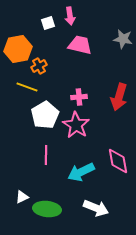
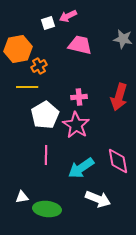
pink arrow: moved 2 px left; rotated 72 degrees clockwise
yellow line: rotated 20 degrees counterclockwise
cyan arrow: moved 4 px up; rotated 8 degrees counterclockwise
white triangle: rotated 16 degrees clockwise
white arrow: moved 2 px right, 9 px up
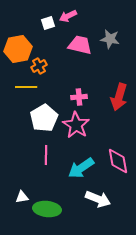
gray star: moved 13 px left
yellow line: moved 1 px left
white pentagon: moved 1 px left, 3 px down
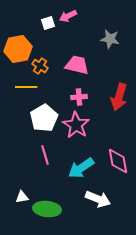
pink trapezoid: moved 3 px left, 20 px down
orange cross: moved 1 px right; rotated 28 degrees counterclockwise
pink line: moved 1 px left; rotated 18 degrees counterclockwise
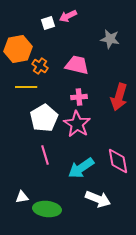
pink star: moved 1 px right, 1 px up
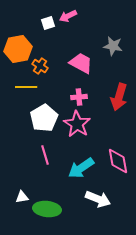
gray star: moved 3 px right, 7 px down
pink trapezoid: moved 4 px right, 2 px up; rotated 15 degrees clockwise
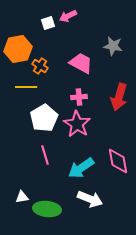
white arrow: moved 8 px left
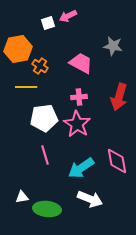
white pentagon: rotated 24 degrees clockwise
pink diamond: moved 1 px left
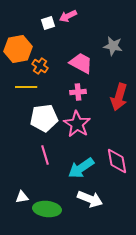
pink cross: moved 1 px left, 5 px up
